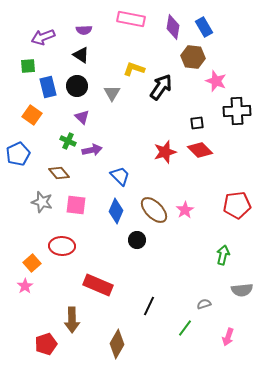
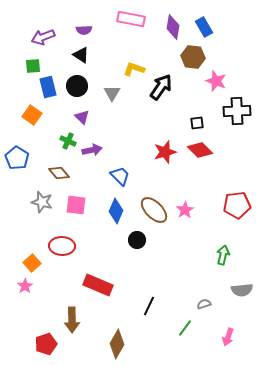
green square at (28, 66): moved 5 px right
blue pentagon at (18, 154): moved 1 px left, 4 px down; rotated 15 degrees counterclockwise
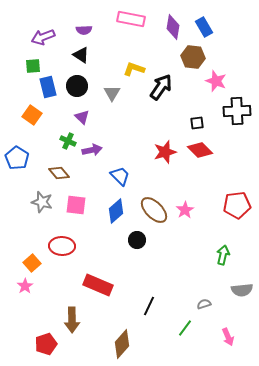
blue diamond at (116, 211): rotated 25 degrees clockwise
pink arrow at (228, 337): rotated 42 degrees counterclockwise
brown diamond at (117, 344): moved 5 px right; rotated 12 degrees clockwise
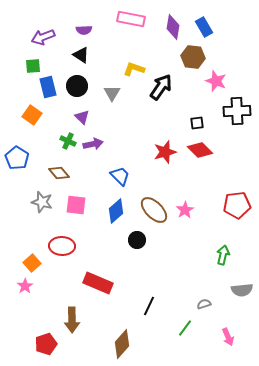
purple arrow at (92, 150): moved 1 px right, 6 px up
red rectangle at (98, 285): moved 2 px up
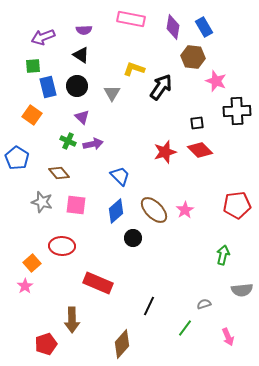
black circle at (137, 240): moved 4 px left, 2 px up
